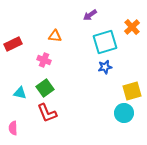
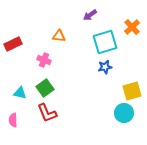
orange triangle: moved 4 px right
pink semicircle: moved 8 px up
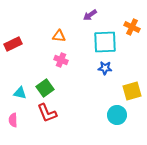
orange cross: rotated 21 degrees counterclockwise
cyan square: rotated 15 degrees clockwise
pink cross: moved 17 px right
blue star: moved 1 px down; rotated 16 degrees clockwise
cyan circle: moved 7 px left, 2 px down
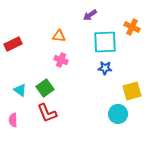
cyan triangle: moved 3 px up; rotated 24 degrees clockwise
cyan circle: moved 1 px right, 1 px up
